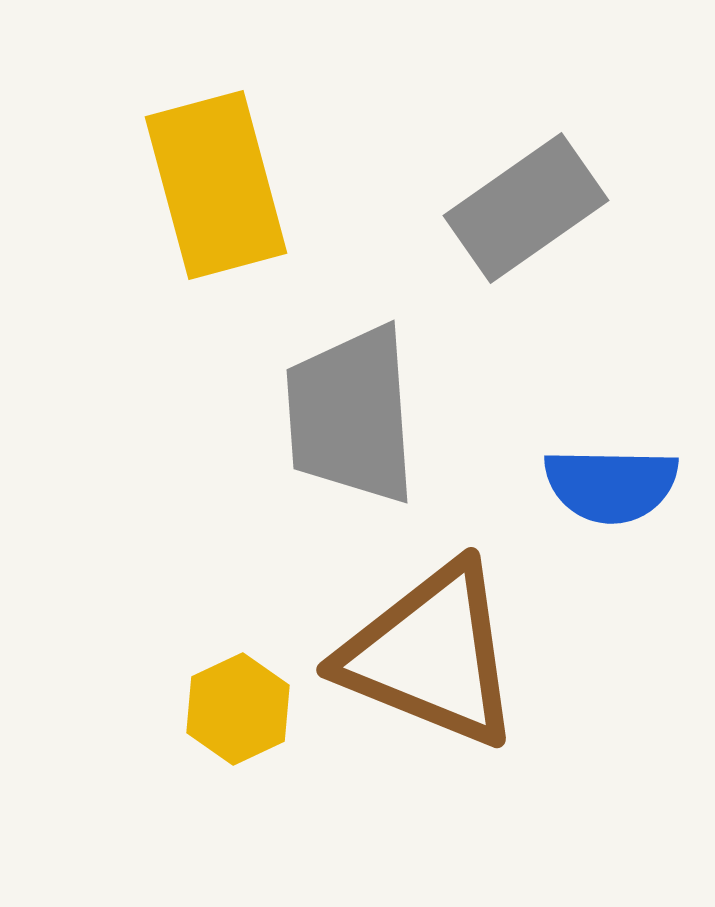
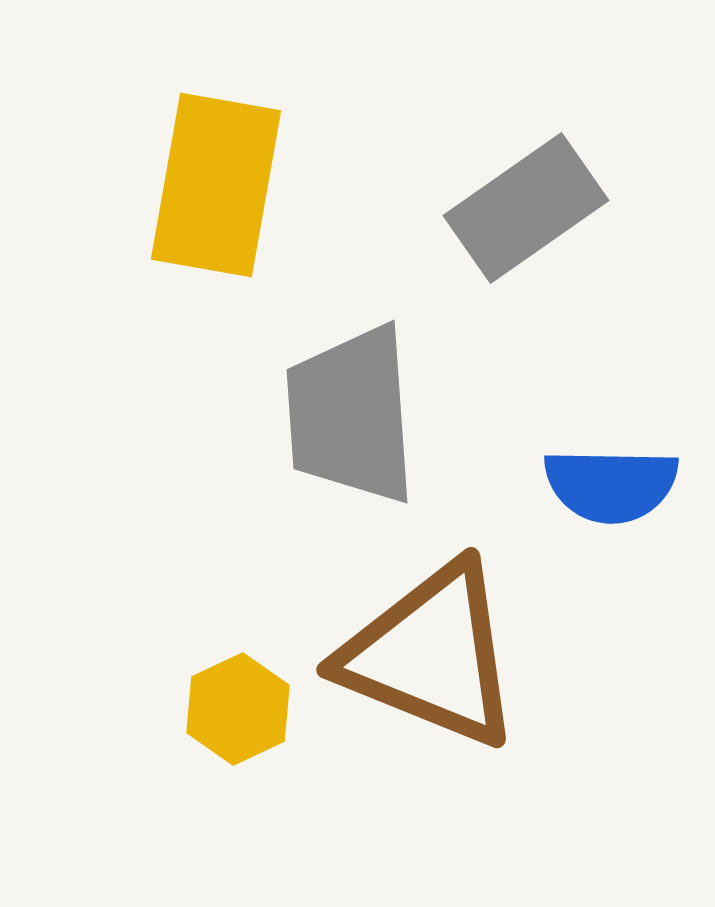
yellow rectangle: rotated 25 degrees clockwise
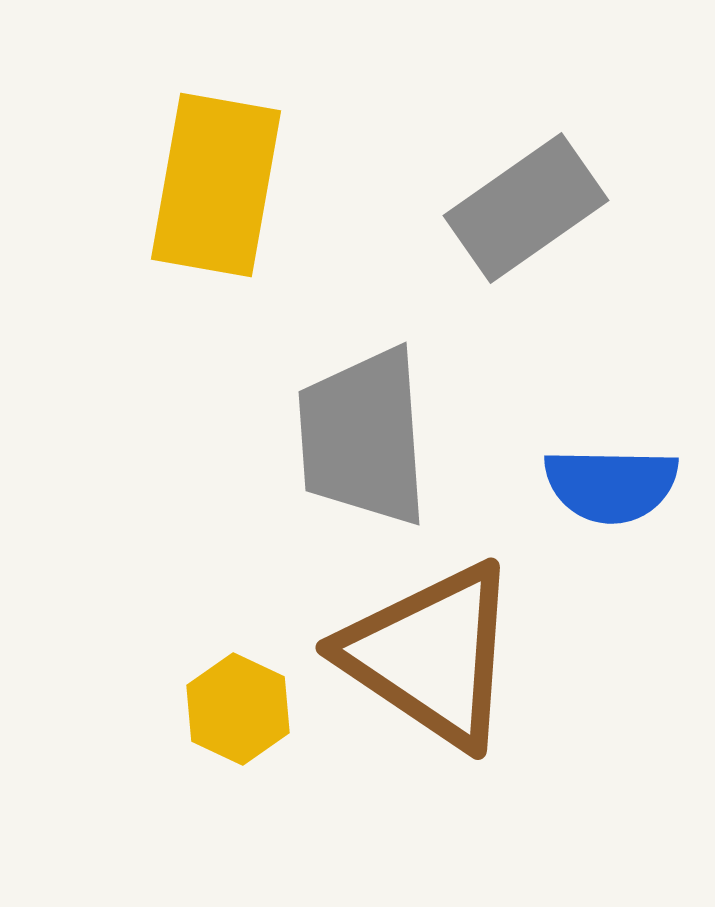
gray trapezoid: moved 12 px right, 22 px down
brown triangle: rotated 12 degrees clockwise
yellow hexagon: rotated 10 degrees counterclockwise
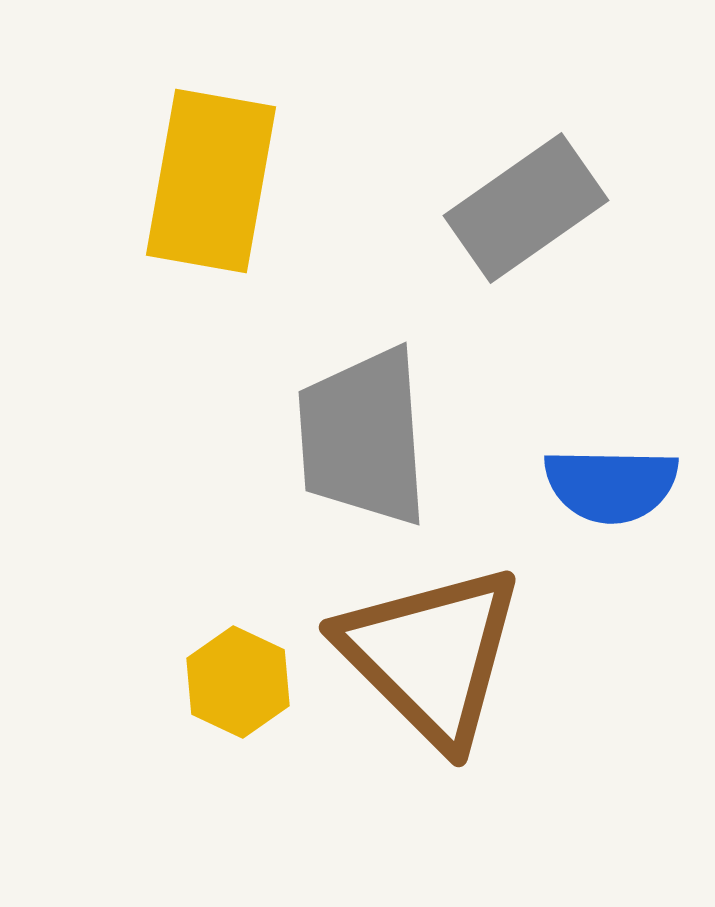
yellow rectangle: moved 5 px left, 4 px up
brown triangle: rotated 11 degrees clockwise
yellow hexagon: moved 27 px up
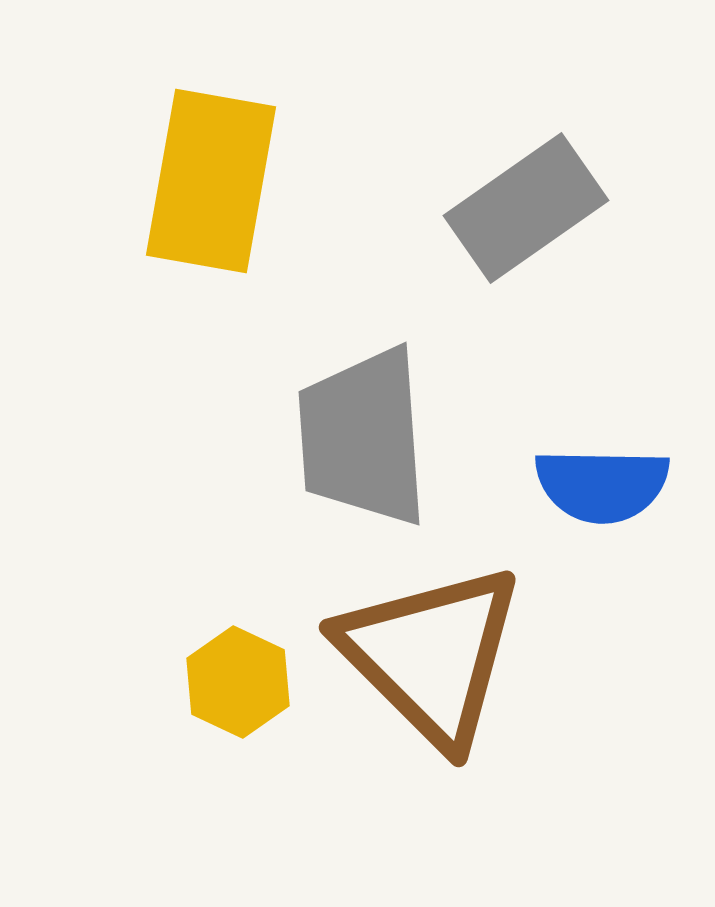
blue semicircle: moved 9 px left
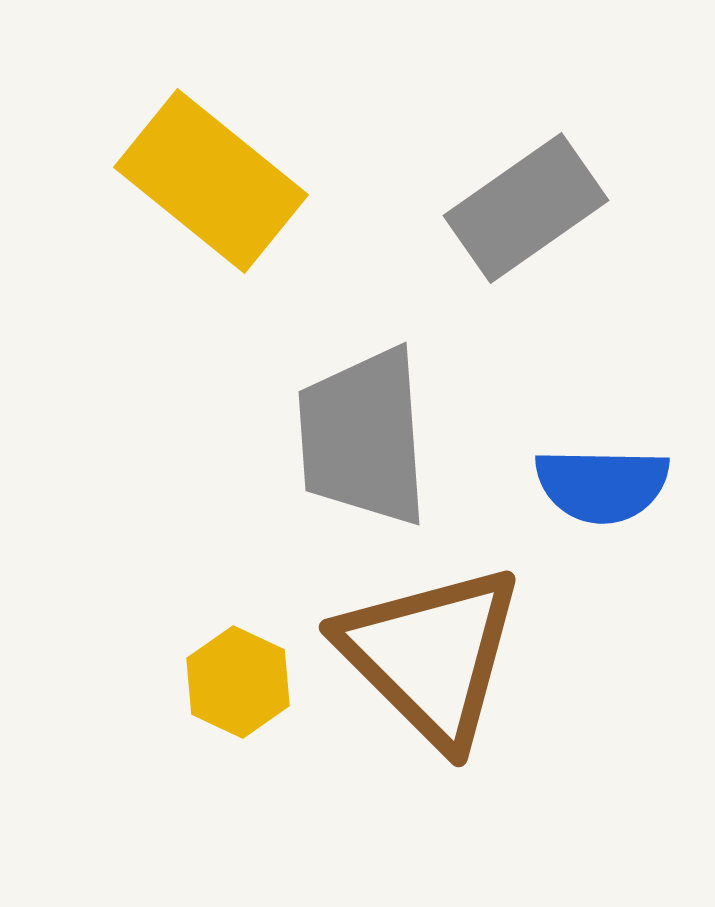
yellow rectangle: rotated 61 degrees counterclockwise
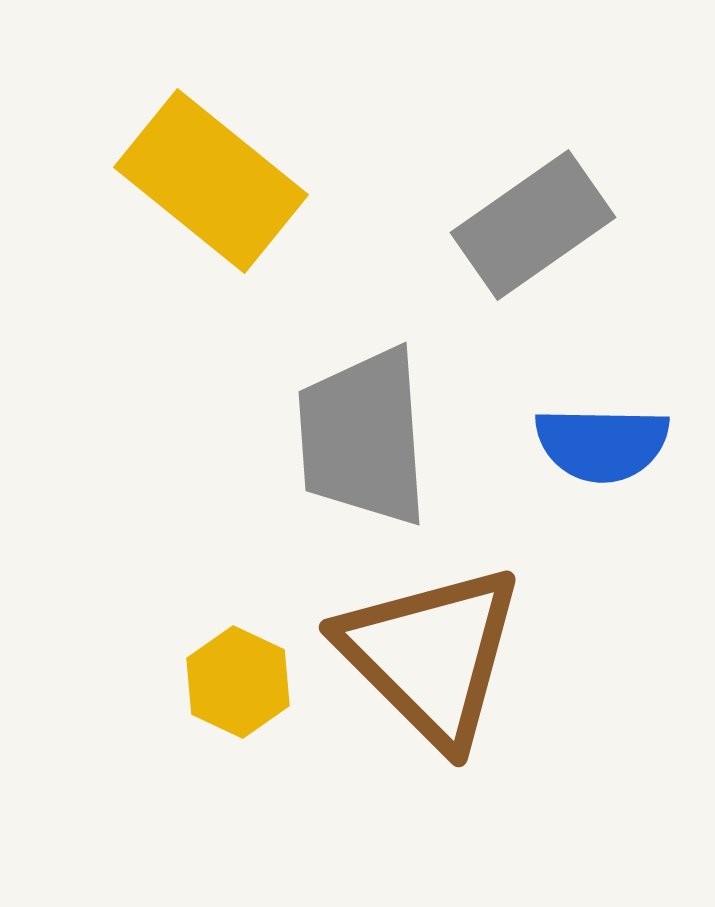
gray rectangle: moved 7 px right, 17 px down
blue semicircle: moved 41 px up
